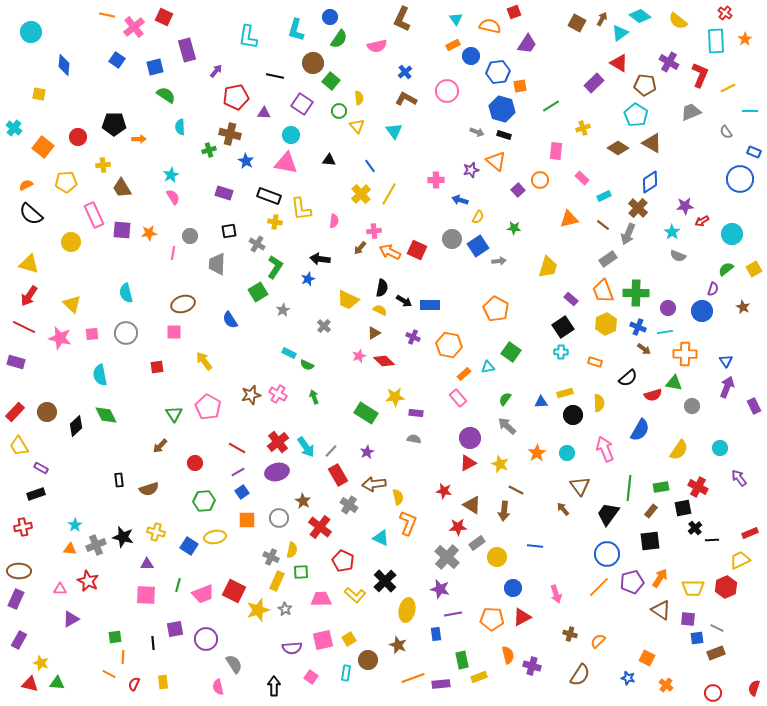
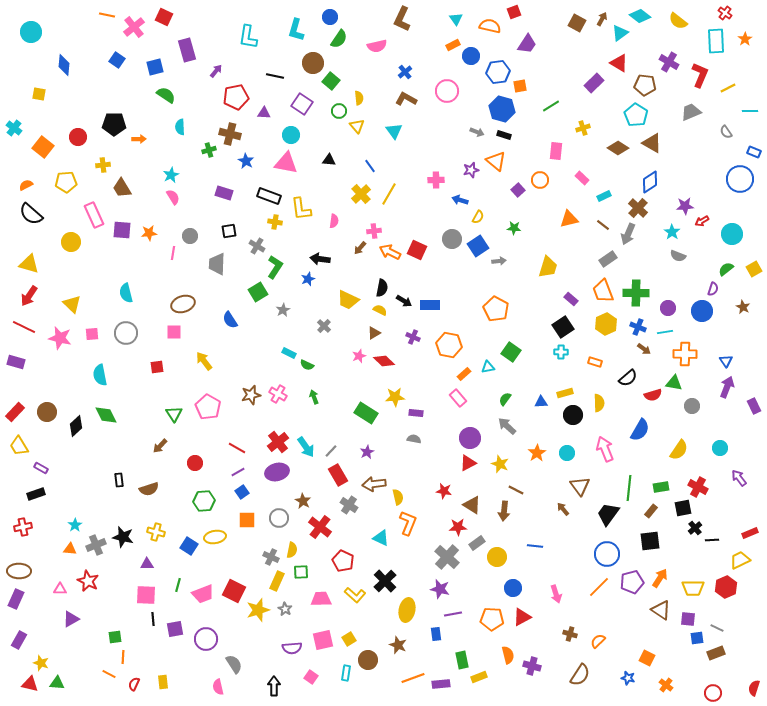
gray cross at (257, 244): moved 2 px down
black line at (153, 643): moved 24 px up
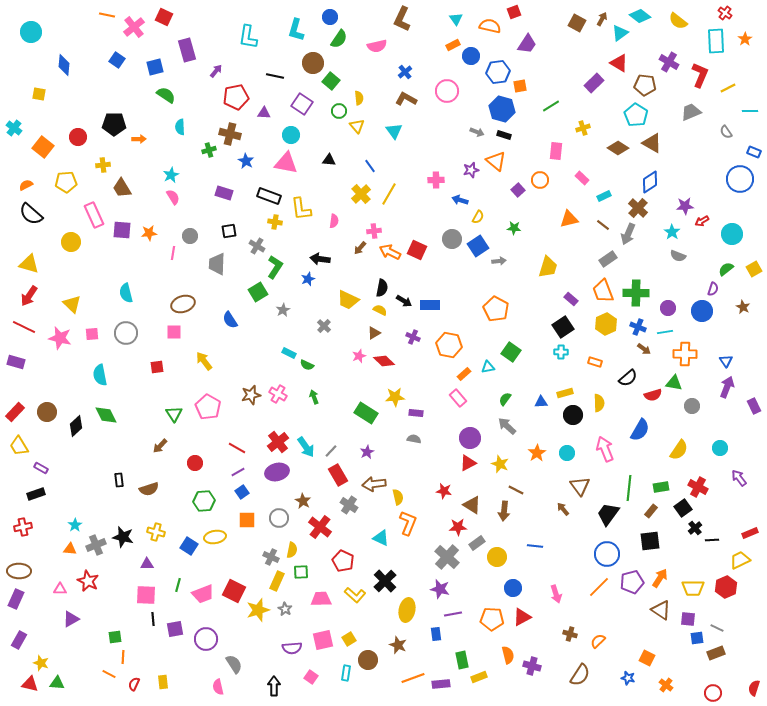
black square at (683, 508): rotated 24 degrees counterclockwise
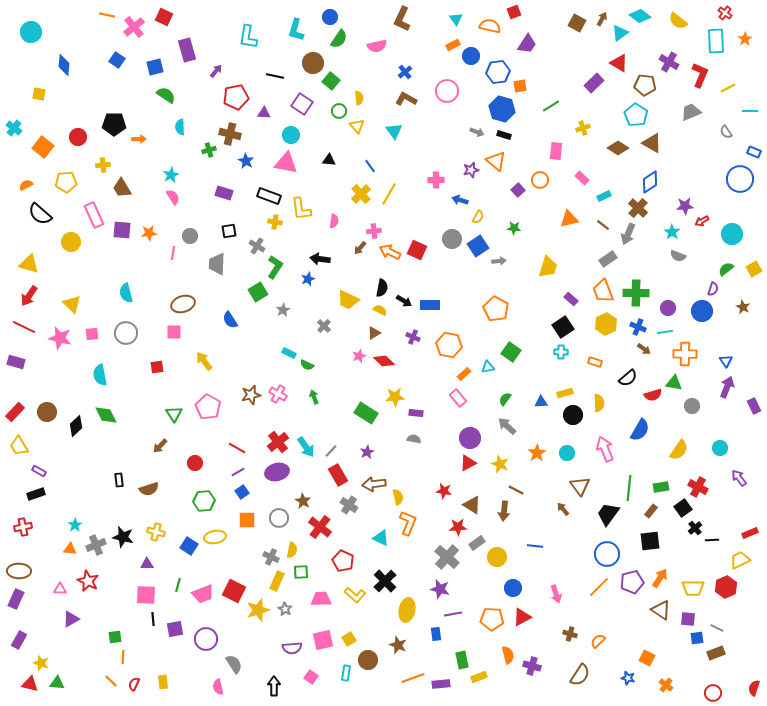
black semicircle at (31, 214): moved 9 px right
purple rectangle at (41, 468): moved 2 px left, 3 px down
orange line at (109, 674): moved 2 px right, 7 px down; rotated 16 degrees clockwise
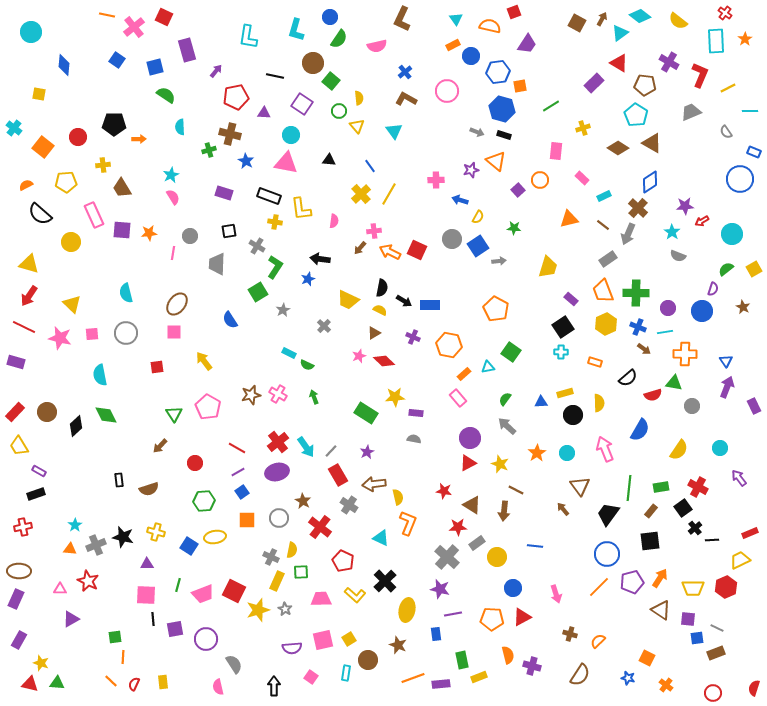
brown ellipse at (183, 304): moved 6 px left; rotated 35 degrees counterclockwise
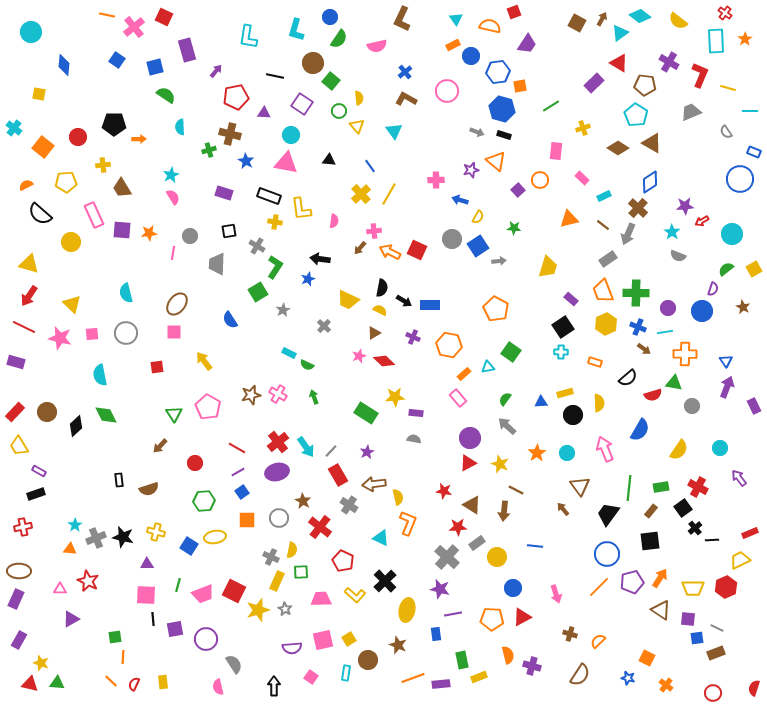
yellow line at (728, 88): rotated 42 degrees clockwise
gray cross at (96, 545): moved 7 px up
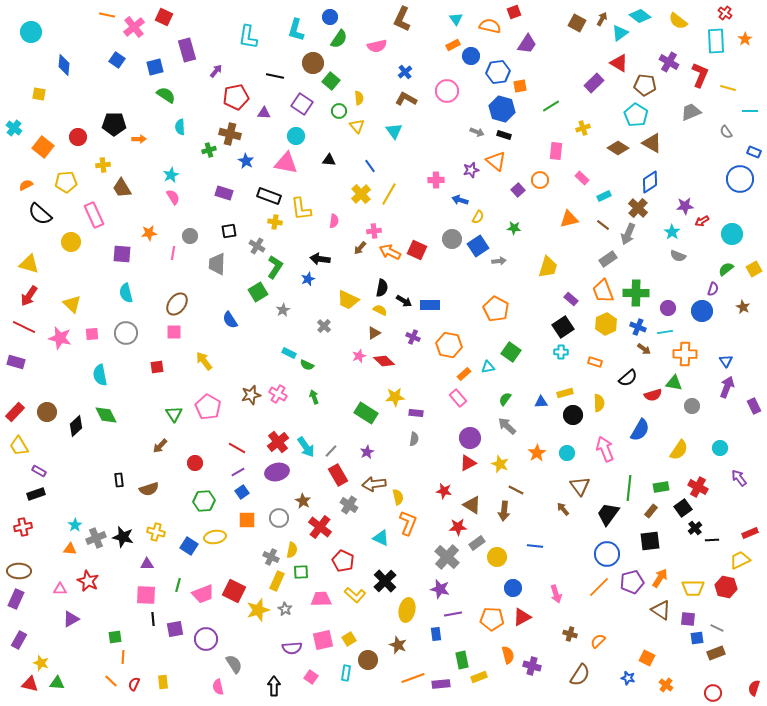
cyan circle at (291, 135): moved 5 px right, 1 px down
purple square at (122, 230): moved 24 px down
gray semicircle at (414, 439): rotated 88 degrees clockwise
red hexagon at (726, 587): rotated 25 degrees counterclockwise
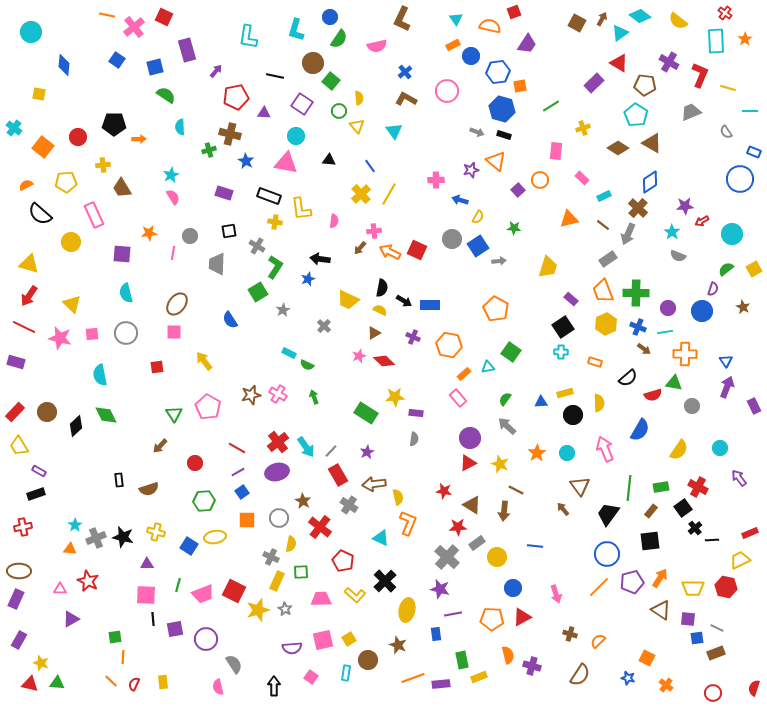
yellow semicircle at (292, 550): moved 1 px left, 6 px up
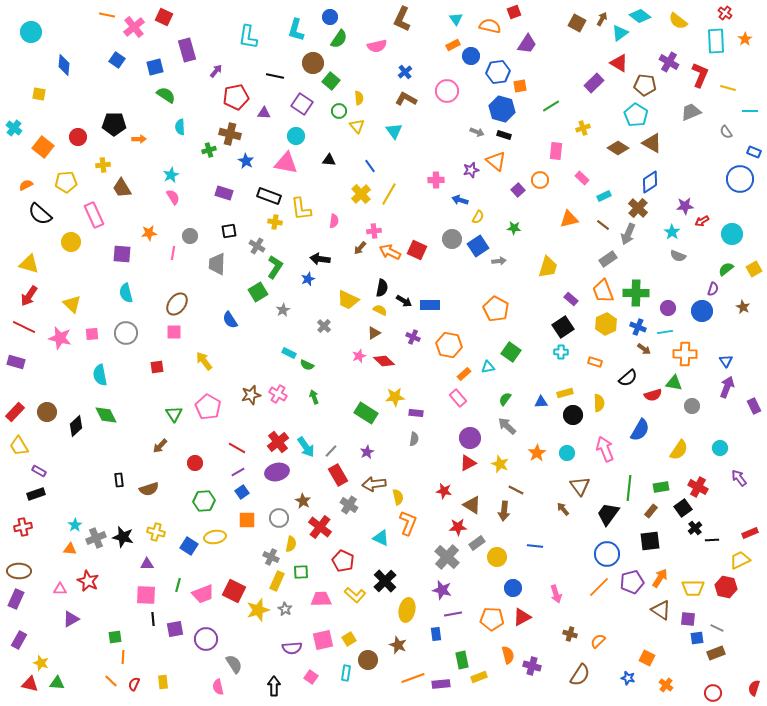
purple star at (440, 589): moved 2 px right, 1 px down
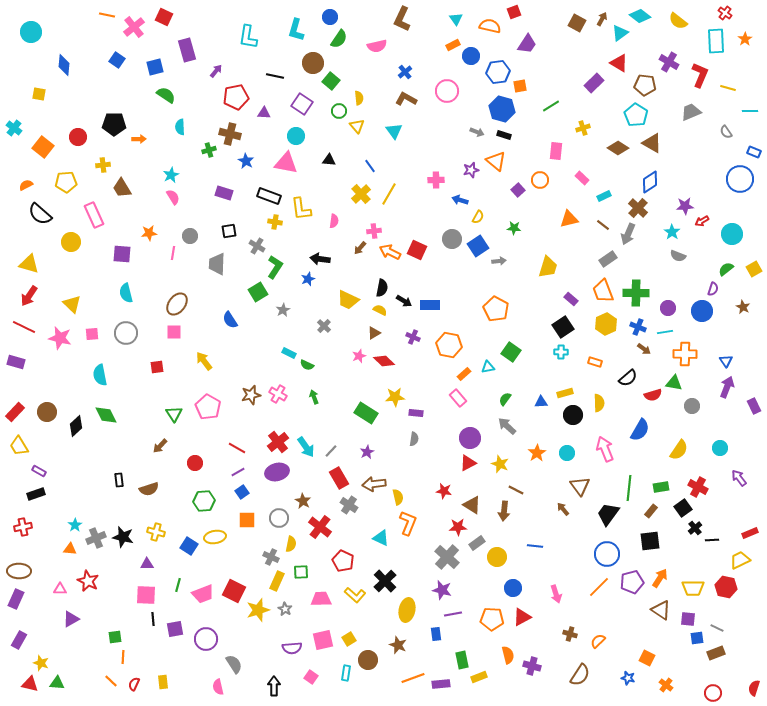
red rectangle at (338, 475): moved 1 px right, 3 px down
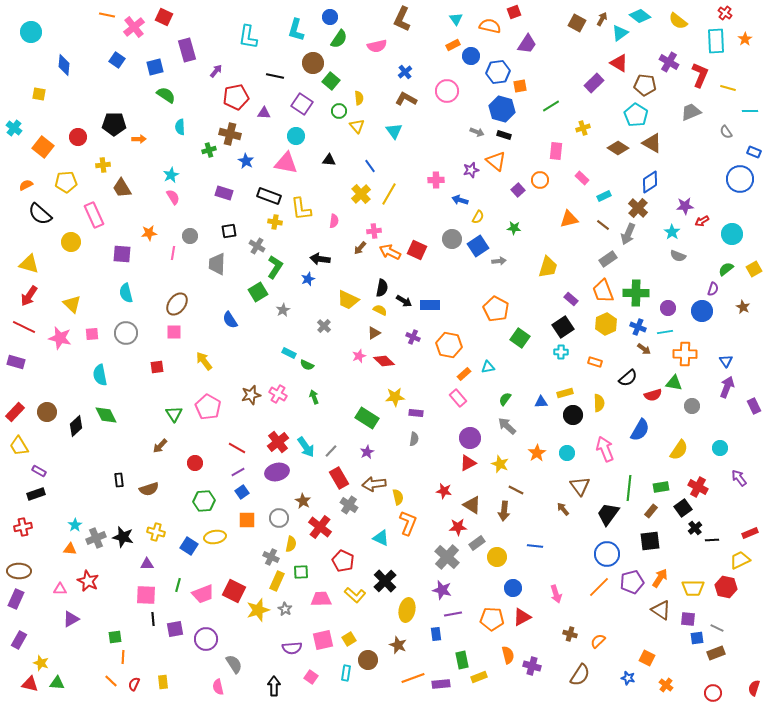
green square at (511, 352): moved 9 px right, 14 px up
green rectangle at (366, 413): moved 1 px right, 5 px down
